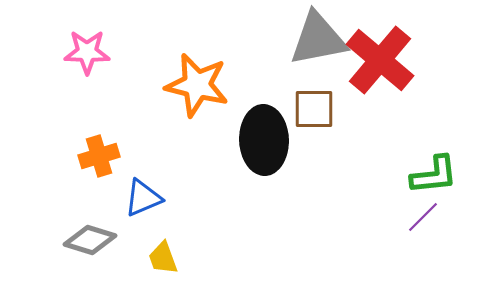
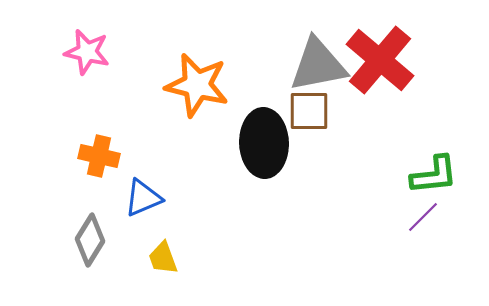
gray triangle: moved 26 px down
pink star: rotated 12 degrees clockwise
brown square: moved 5 px left, 2 px down
black ellipse: moved 3 px down
orange cross: rotated 30 degrees clockwise
gray diamond: rotated 75 degrees counterclockwise
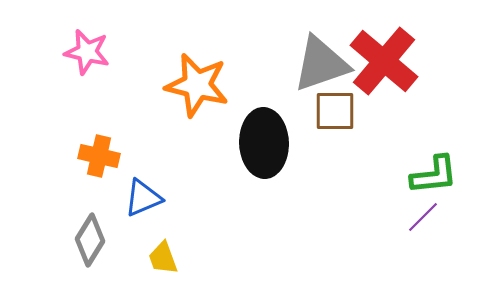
red cross: moved 4 px right, 1 px down
gray triangle: moved 3 px right, 1 px up; rotated 8 degrees counterclockwise
brown square: moved 26 px right
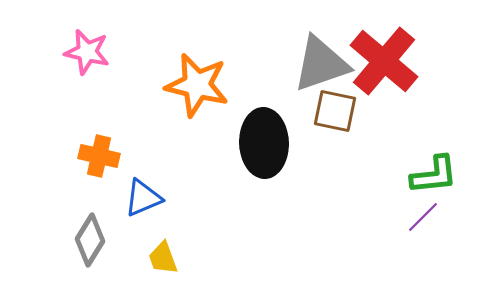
brown square: rotated 12 degrees clockwise
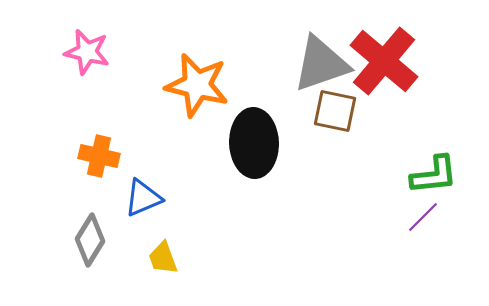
black ellipse: moved 10 px left
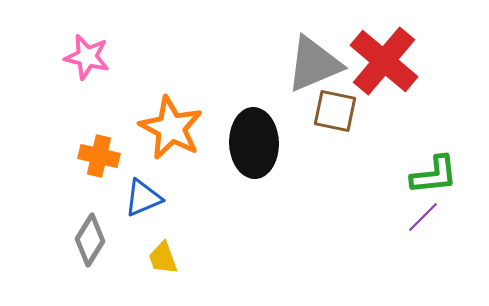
pink star: moved 5 px down
gray triangle: moved 7 px left; rotated 4 degrees counterclockwise
orange star: moved 26 px left, 43 px down; rotated 14 degrees clockwise
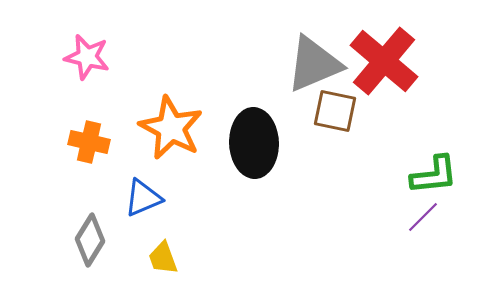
orange cross: moved 10 px left, 14 px up
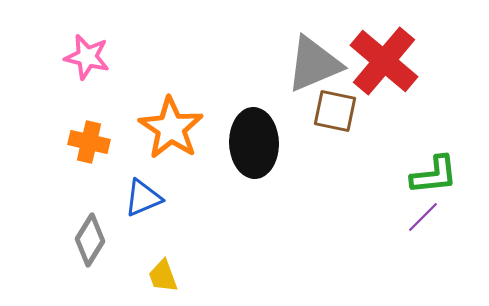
orange star: rotated 6 degrees clockwise
yellow trapezoid: moved 18 px down
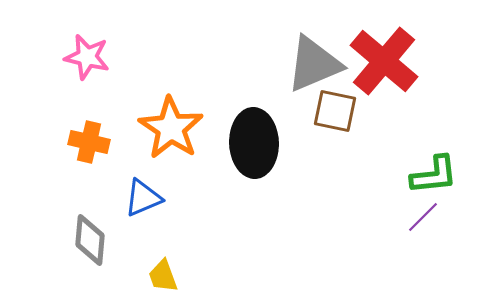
gray diamond: rotated 27 degrees counterclockwise
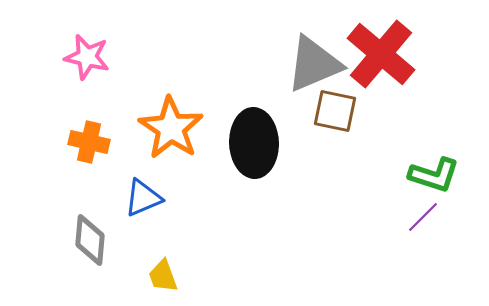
red cross: moved 3 px left, 7 px up
green L-shape: rotated 24 degrees clockwise
